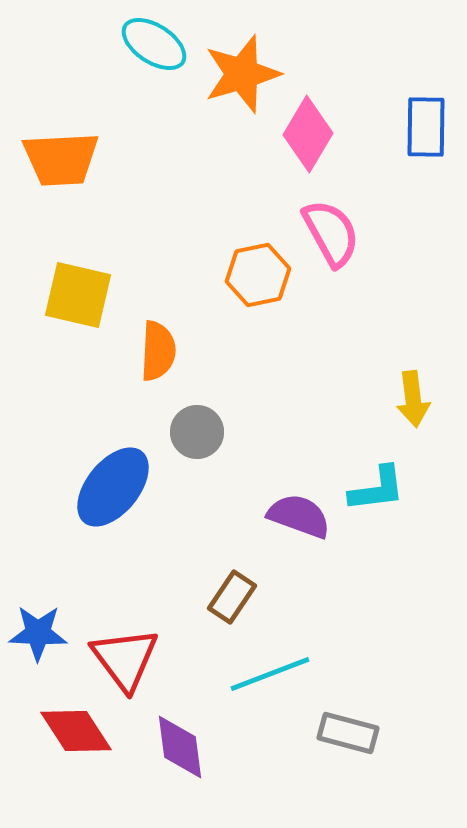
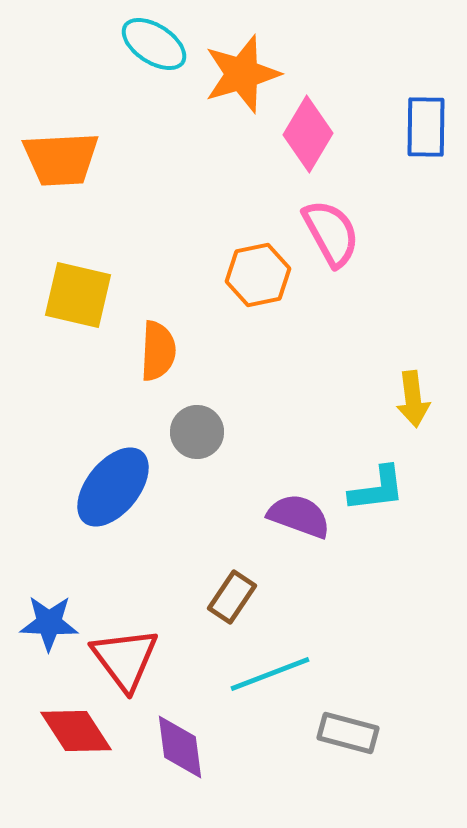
blue star: moved 11 px right, 10 px up
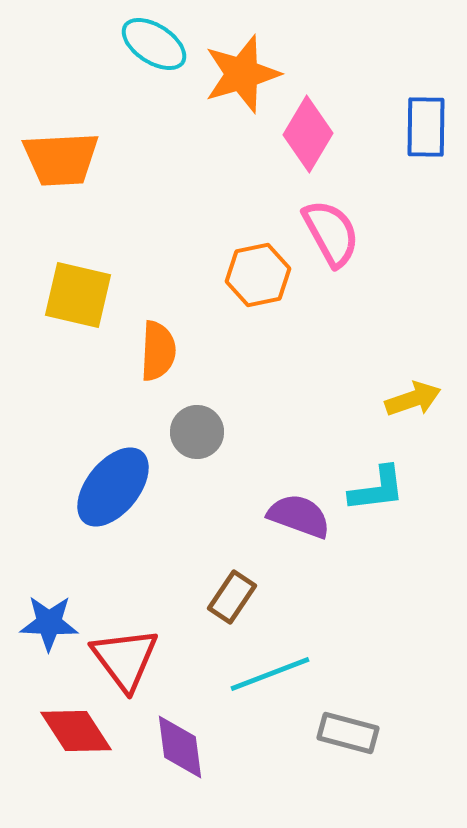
yellow arrow: rotated 102 degrees counterclockwise
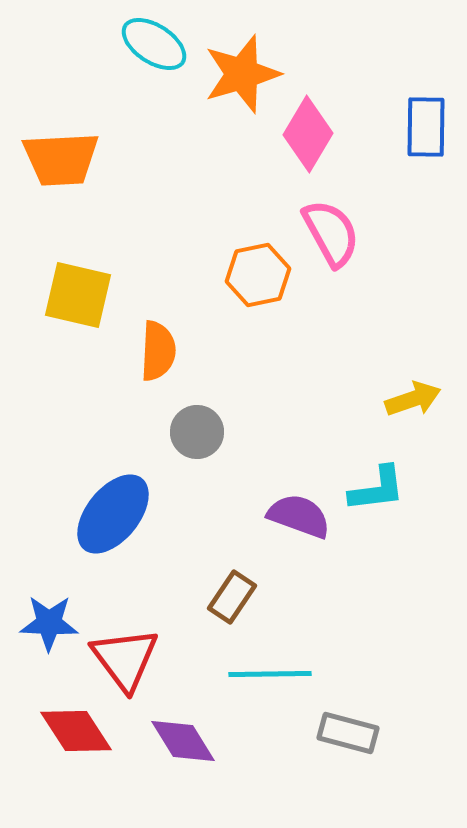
blue ellipse: moved 27 px down
cyan line: rotated 20 degrees clockwise
purple diamond: moved 3 px right, 6 px up; rotated 24 degrees counterclockwise
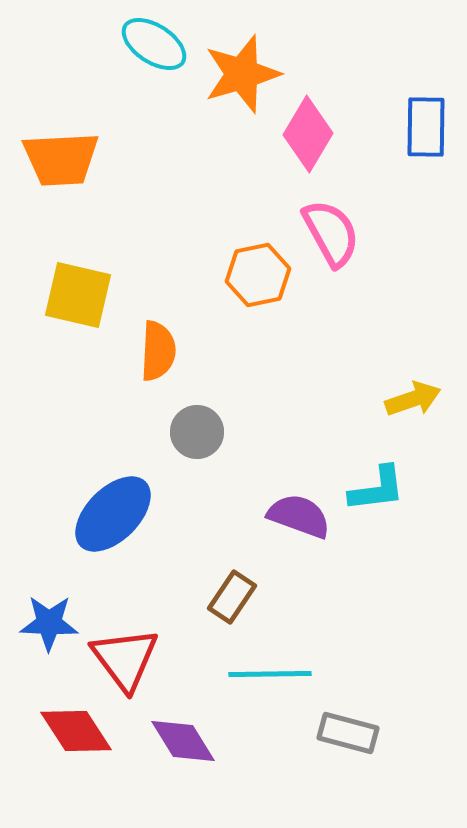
blue ellipse: rotated 6 degrees clockwise
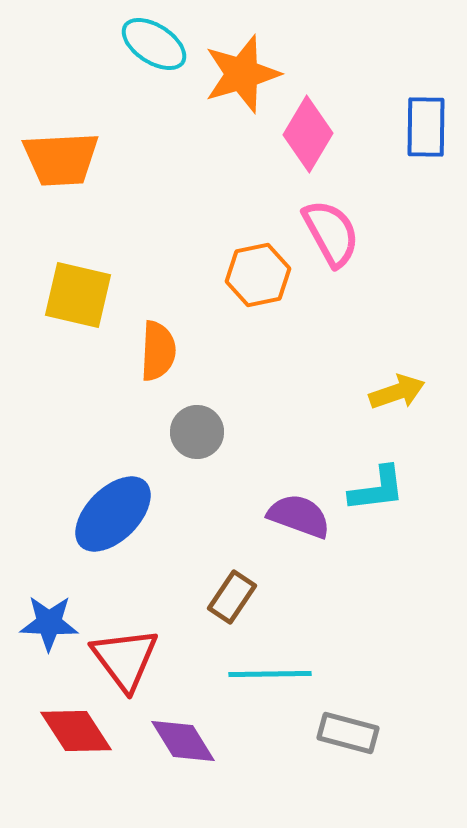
yellow arrow: moved 16 px left, 7 px up
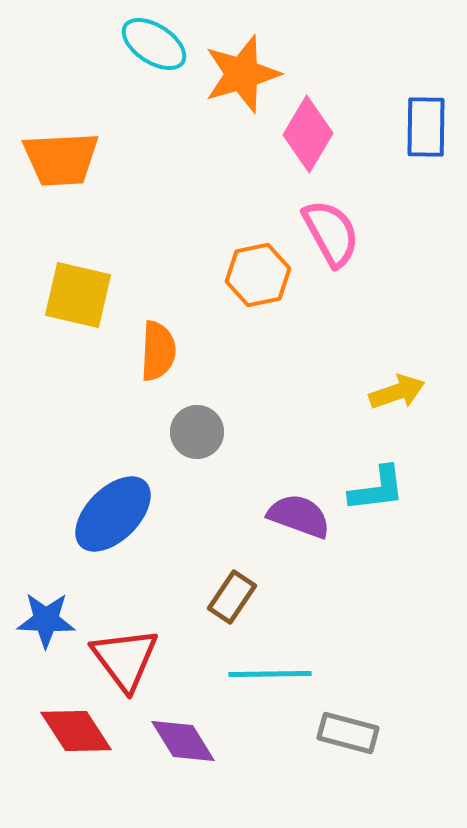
blue star: moved 3 px left, 3 px up
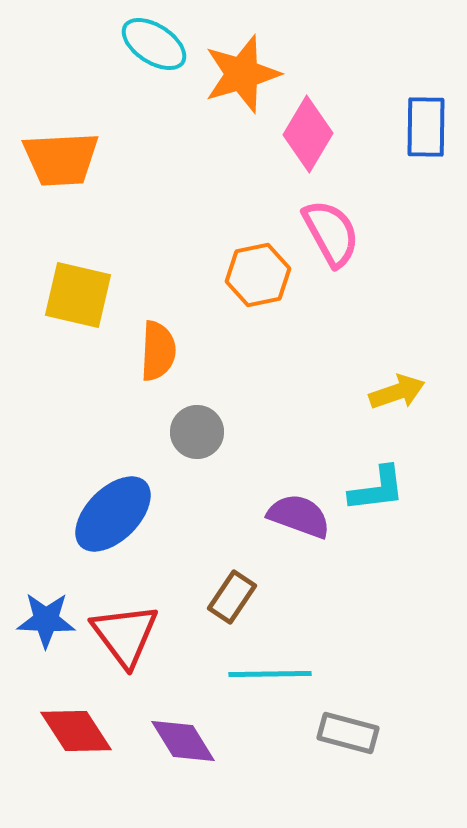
red triangle: moved 24 px up
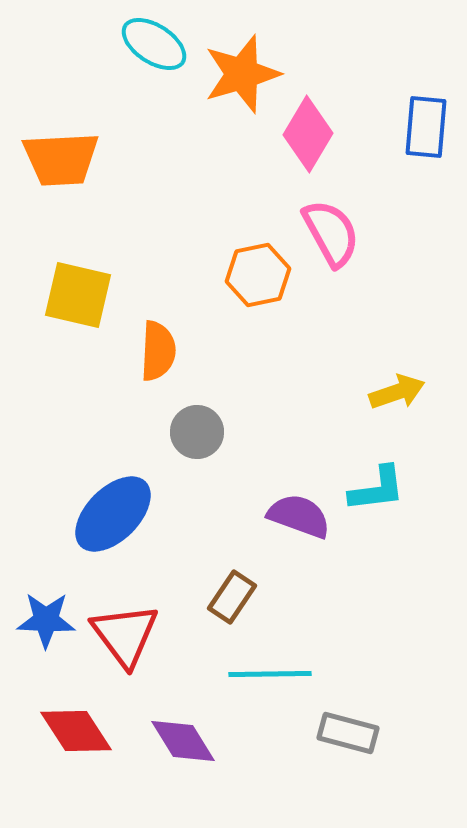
blue rectangle: rotated 4 degrees clockwise
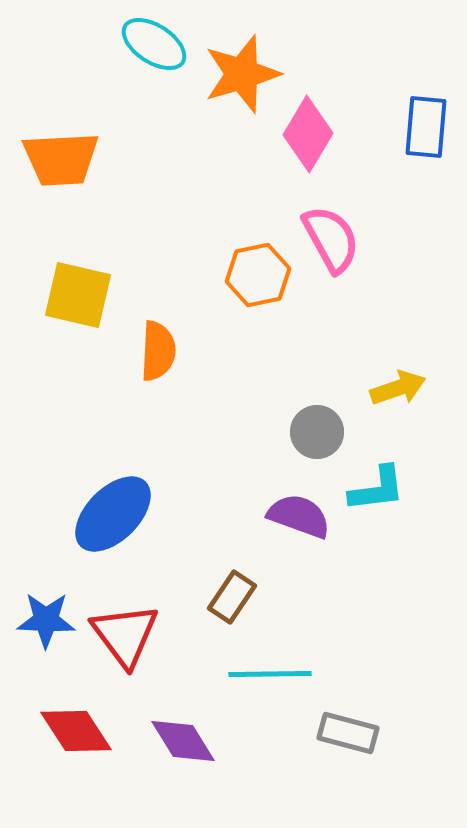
pink semicircle: moved 6 px down
yellow arrow: moved 1 px right, 4 px up
gray circle: moved 120 px right
